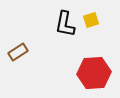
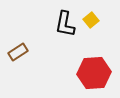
yellow square: rotated 21 degrees counterclockwise
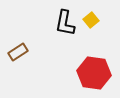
black L-shape: moved 1 px up
red hexagon: rotated 12 degrees clockwise
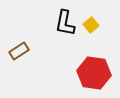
yellow square: moved 5 px down
brown rectangle: moved 1 px right, 1 px up
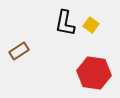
yellow square: rotated 14 degrees counterclockwise
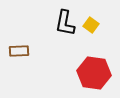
brown rectangle: rotated 30 degrees clockwise
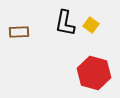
brown rectangle: moved 19 px up
red hexagon: rotated 8 degrees clockwise
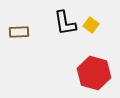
black L-shape: rotated 20 degrees counterclockwise
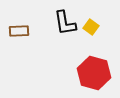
yellow square: moved 2 px down
brown rectangle: moved 1 px up
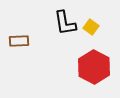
brown rectangle: moved 10 px down
red hexagon: moved 6 px up; rotated 12 degrees clockwise
